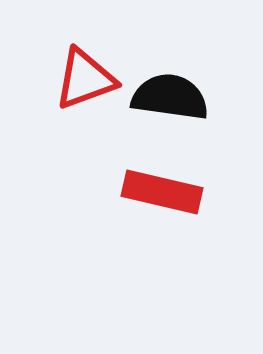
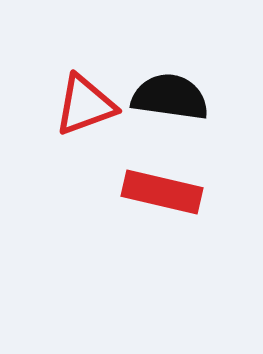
red triangle: moved 26 px down
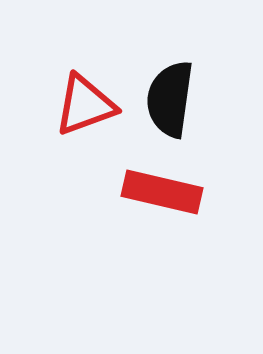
black semicircle: moved 2 px down; rotated 90 degrees counterclockwise
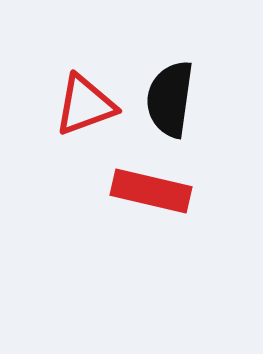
red rectangle: moved 11 px left, 1 px up
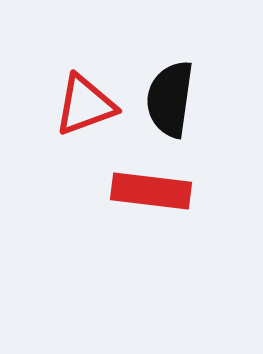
red rectangle: rotated 6 degrees counterclockwise
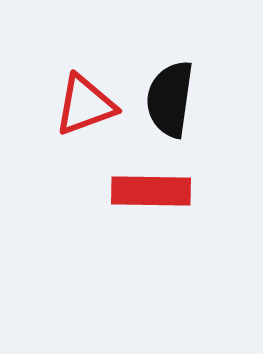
red rectangle: rotated 6 degrees counterclockwise
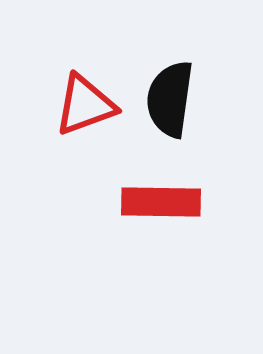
red rectangle: moved 10 px right, 11 px down
